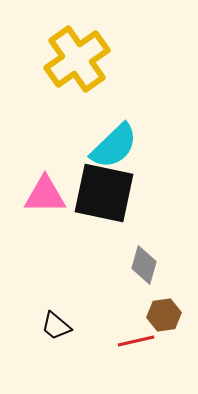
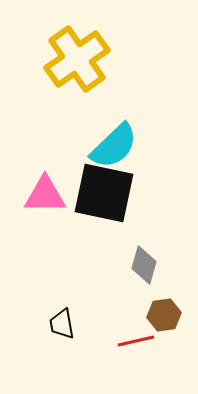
black trapezoid: moved 6 px right, 2 px up; rotated 40 degrees clockwise
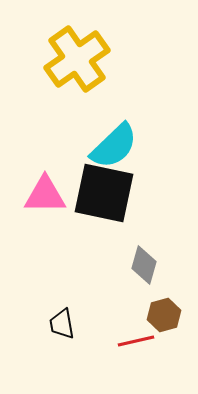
brown hexagon: rotated 8 degrees counterclockwise
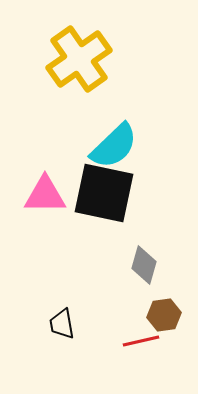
yellow cross: moved 2 px right
brown hexagon: rotated 8 degrees clockwise
red line: moved 5 px right
